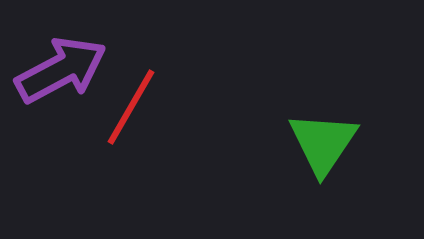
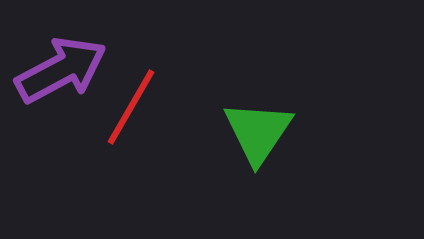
green triangle: moved 65 px left, 11 px up
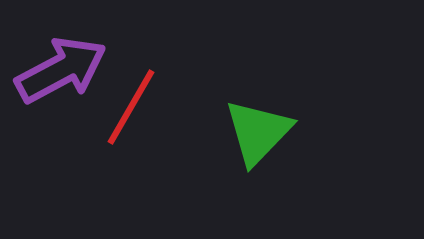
green triangle: rotated 10 degrees clockwise
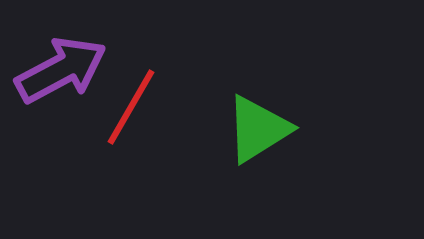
green triangle: moved 3 px up; rotated 14 degrees clockwise
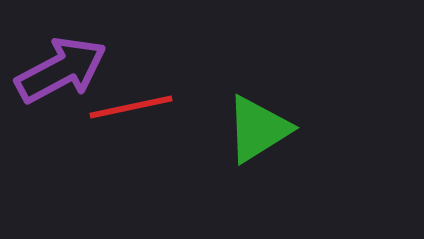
red line: rotated 48 degrees clockwise
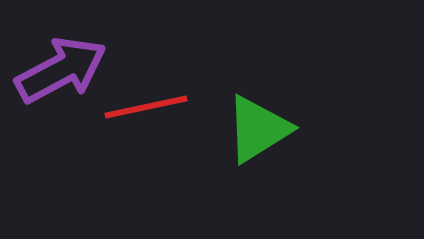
red line: moved 15 px right
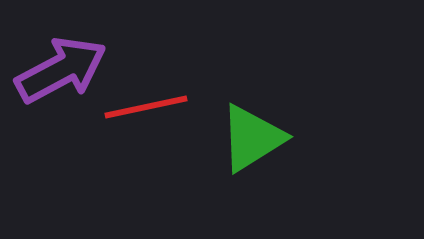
green triangle: moved 6 px left, 9 px down
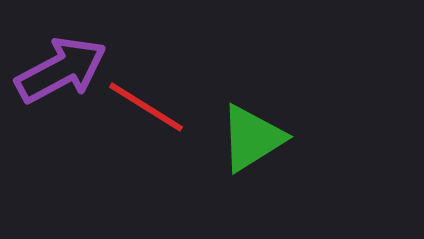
red line: rotated 44 degrees clockwise
